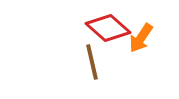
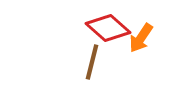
brown line: rotated 27 degrees clockwise
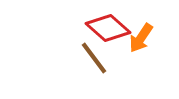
brown line: moved 2 px right, 4 px up; rotated 51 degrees counterclockwise
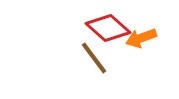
orange arrow: rotated 36 degrees clockwise
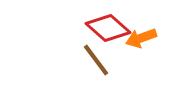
brown line: moved 2 px right, 2 px down
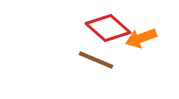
brown line: rotated 30 degrees counterclockwise
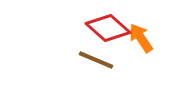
orange arrow: rotated 76 degrees clockwise
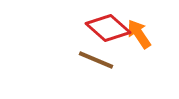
orange arrow: moved 2 px left, 4 px up
